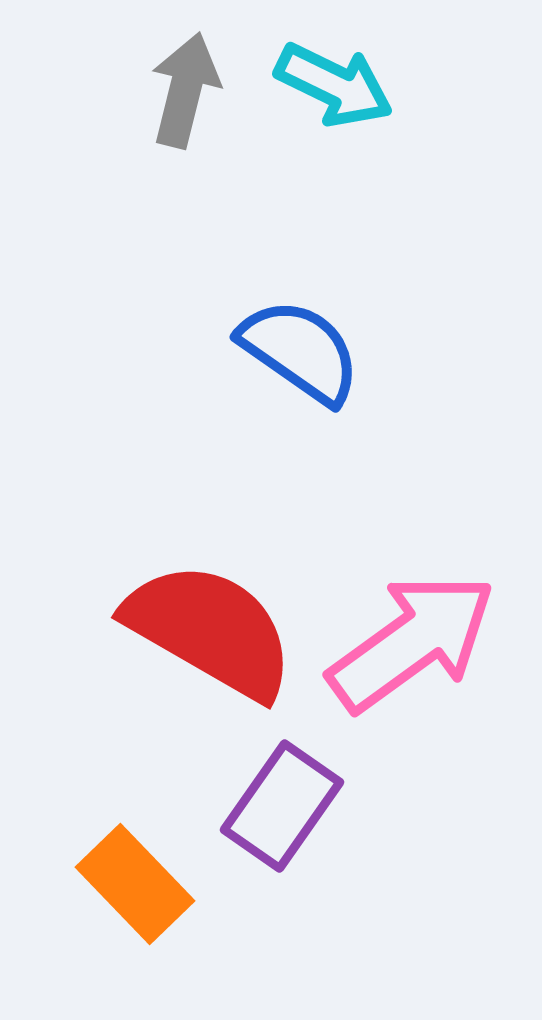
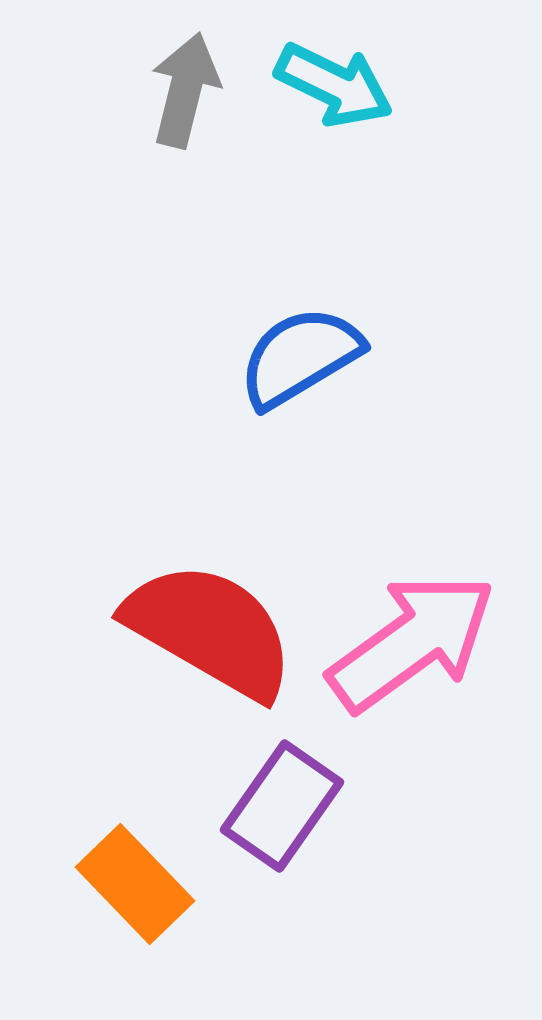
blue semicircle: moved 6 px down; rotated 66 degrees counterclockwise
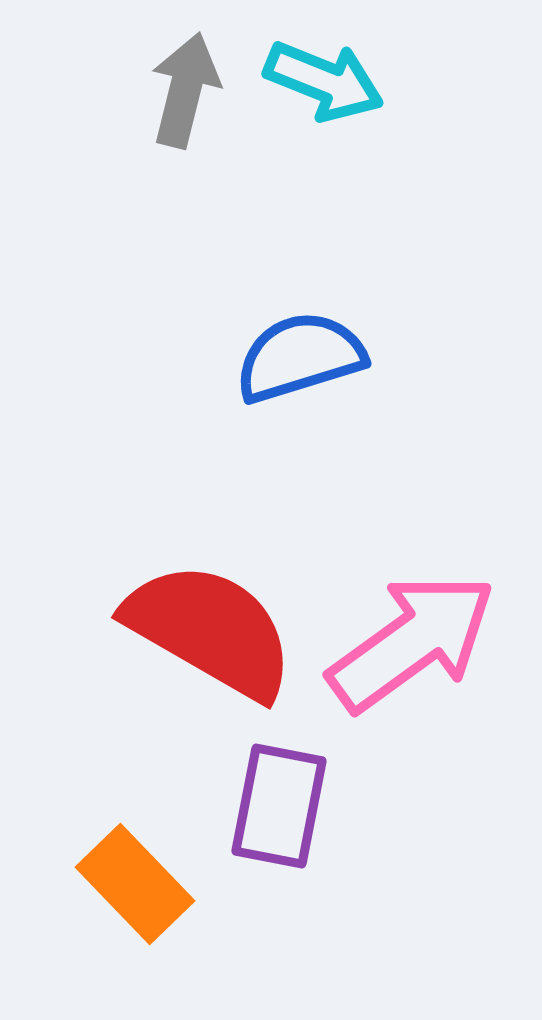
cyan arrow: moved 10 px left, 4 px up; rotated 4 degrees counterclockwise
blue semicircle: rotated 14 degrees clockwise
purple rectangle: moved 3 px left; rotated 24 degrees counterclockwise
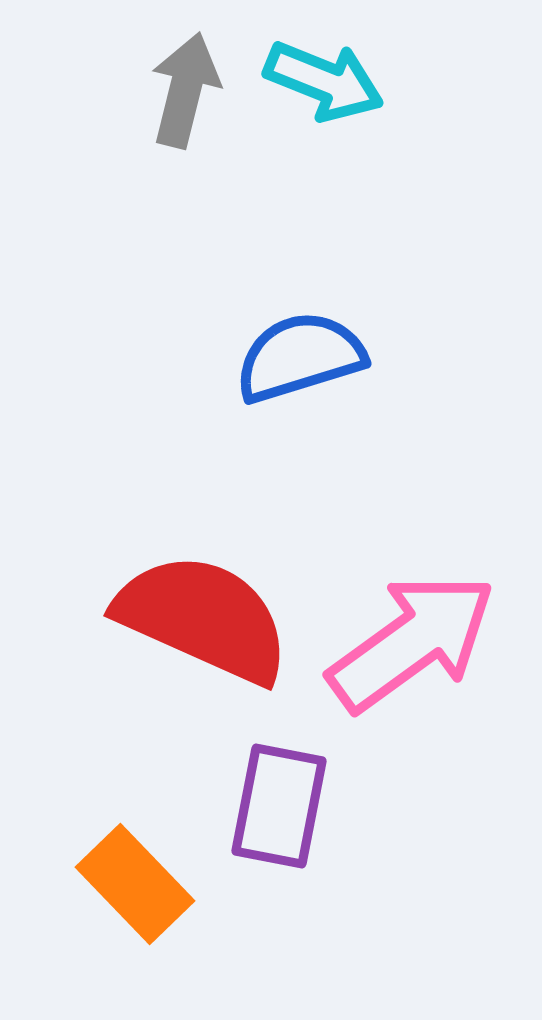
red semicircle: moved 7 px left, 12 px up; rotated 6 degrees counterclockwise
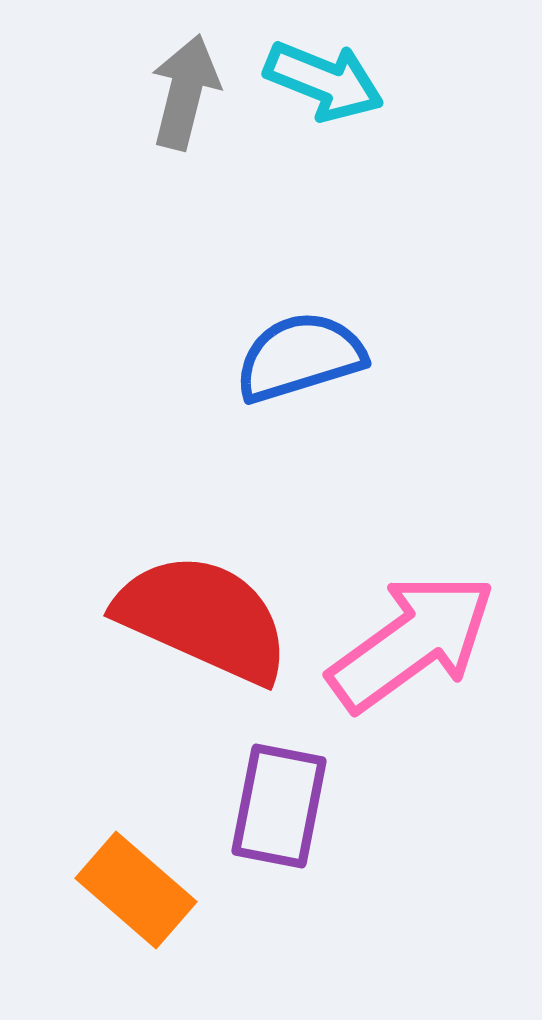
gray arrow: moved 2 px down
orange rectangle: moved 1 px right, 6 px down; rotated 5 degrees counterclockwise
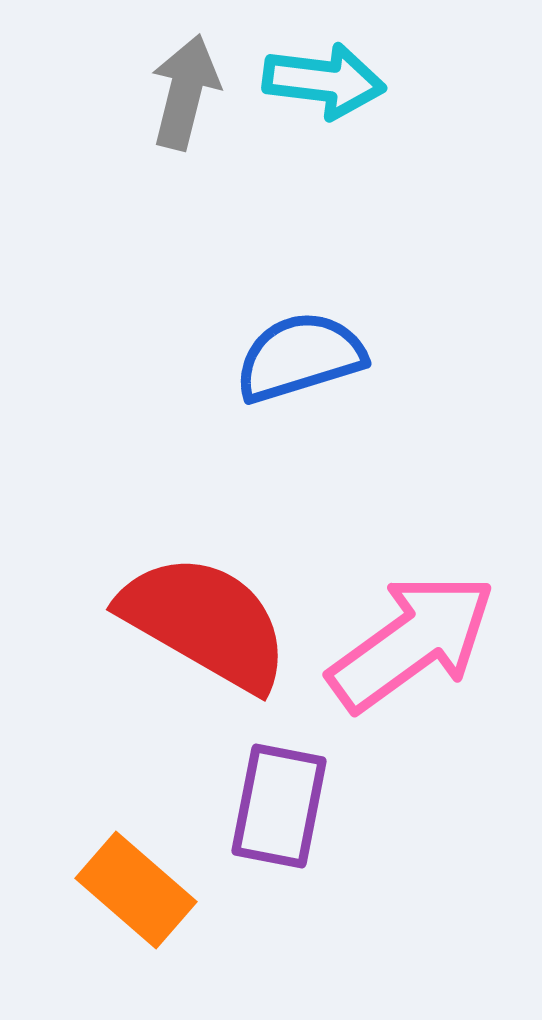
cyan arrow: rotated 15 degrees counterclockwise
red semicircle: moved 2 px right, 4 px down; rotated 6 degrees clockwise
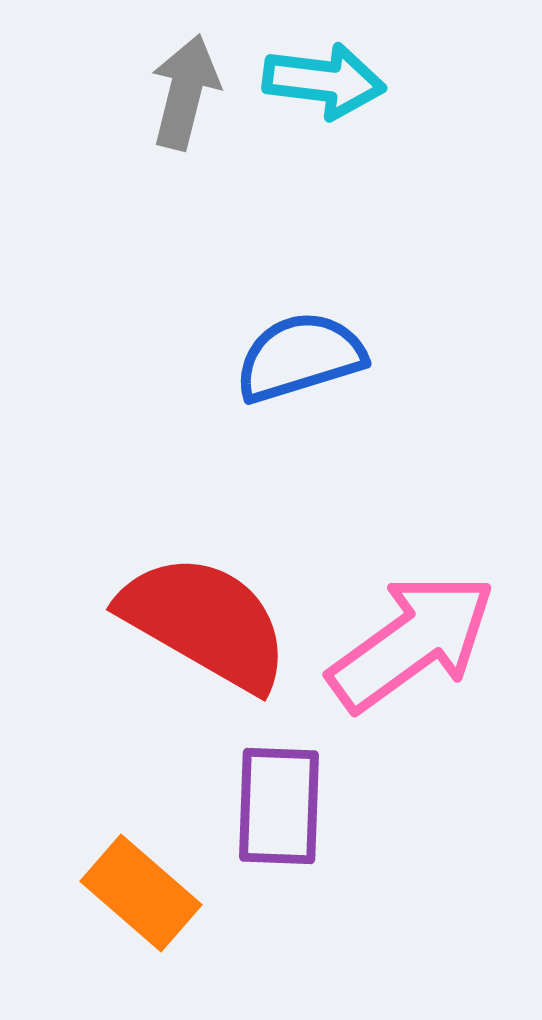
purple rectangle: rotated 9 degrees counterclockwise
orange rectangle: moved 5 px right, 3 px down
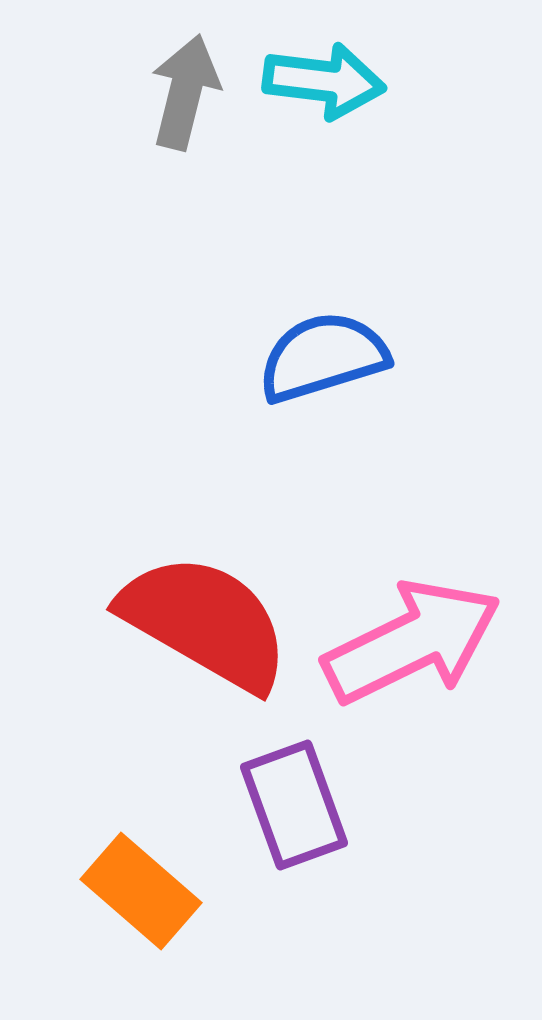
blue semicircle: moved 23 px right
pink arrow: rotated 10 degrees clockwise
purple rectangle: moved 15 px right, 1 px up; rotated 22 degrees counterclockwise
orange rectangle: moved 2 px up
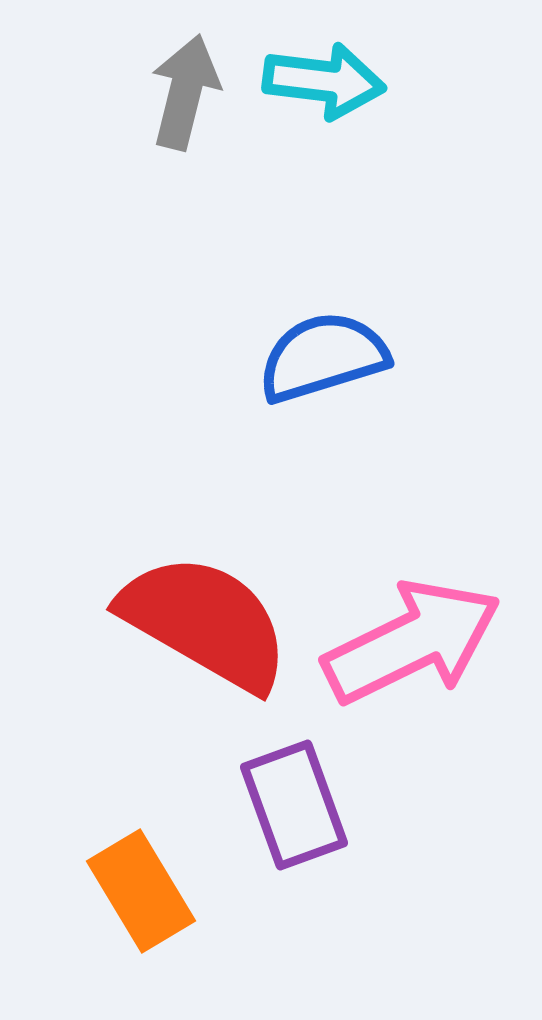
orange rectangle: rotated 18 degrees clockwise
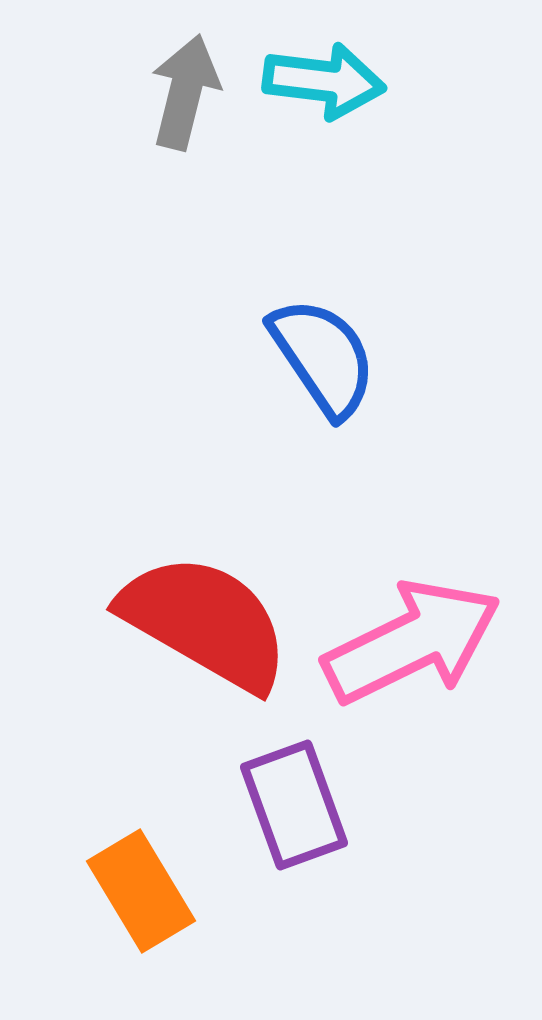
blue semicircle: rotated 73 degrees clockwise
